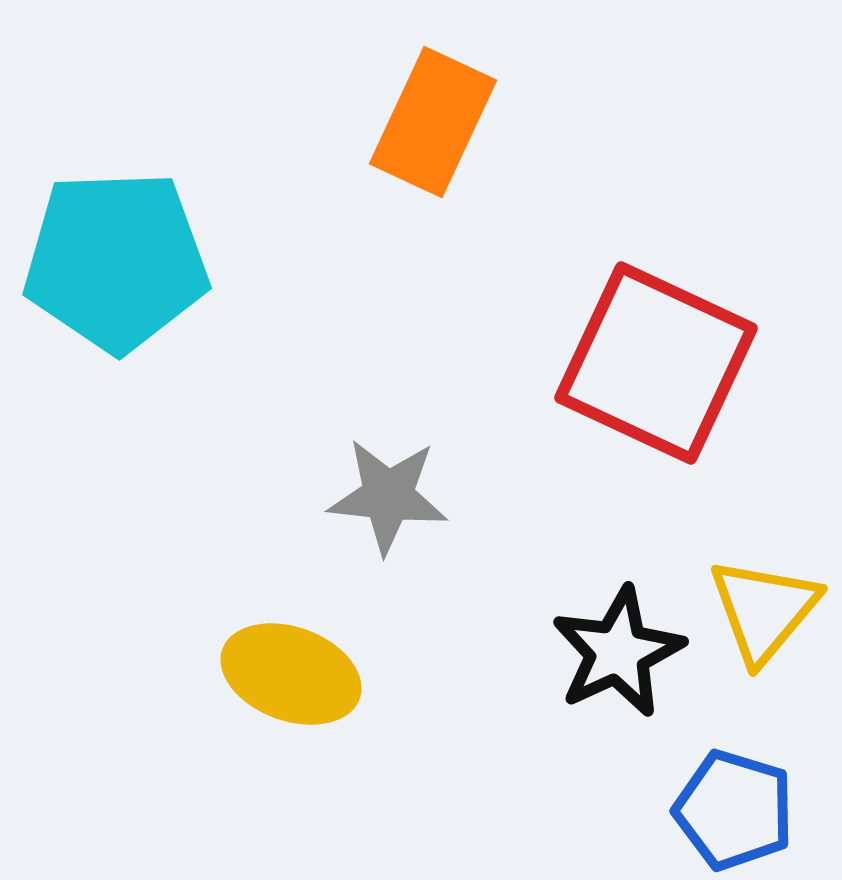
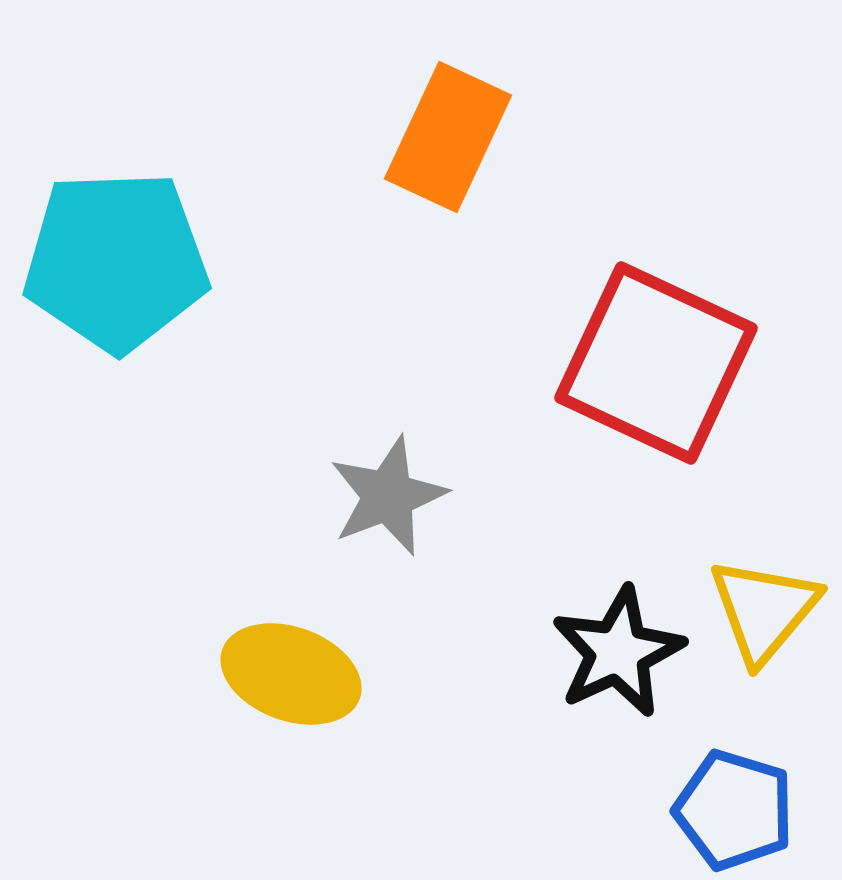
orange rectangle: moved 15 px right, 15 px down
gray star: rotated 27 degrees counterclockwise
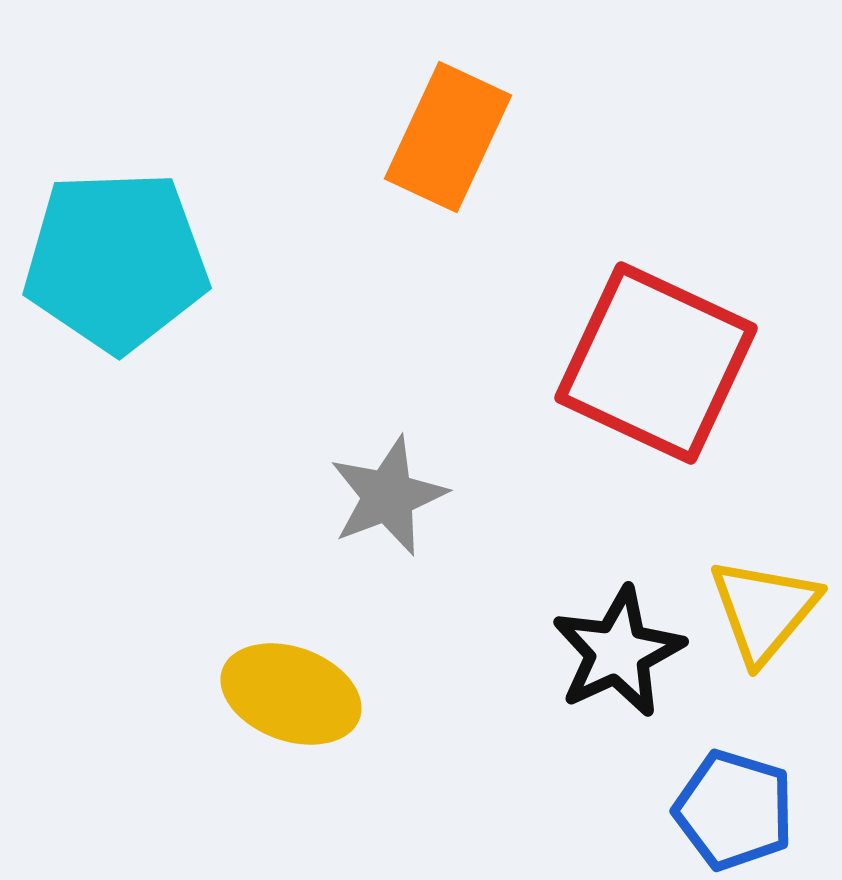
yellow ellipse: moved 20 px down
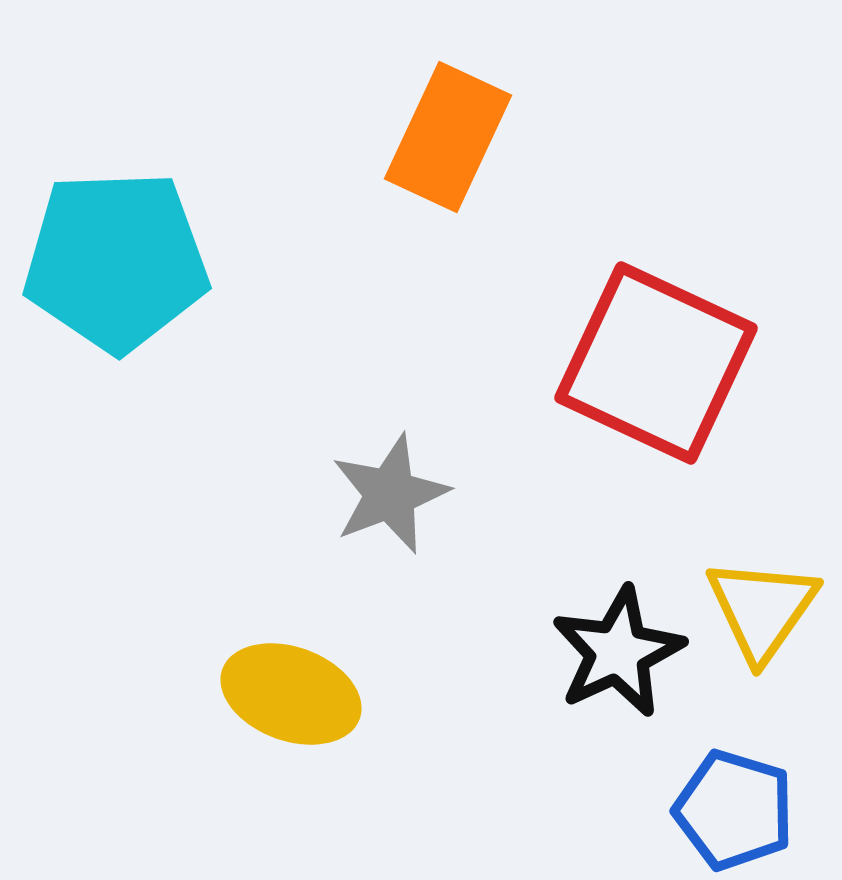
gray star: moved 2 px right, 2 px up
yellow triangle: moved 2 px left, 1 px up; rotated 5 degrees counterclockwise
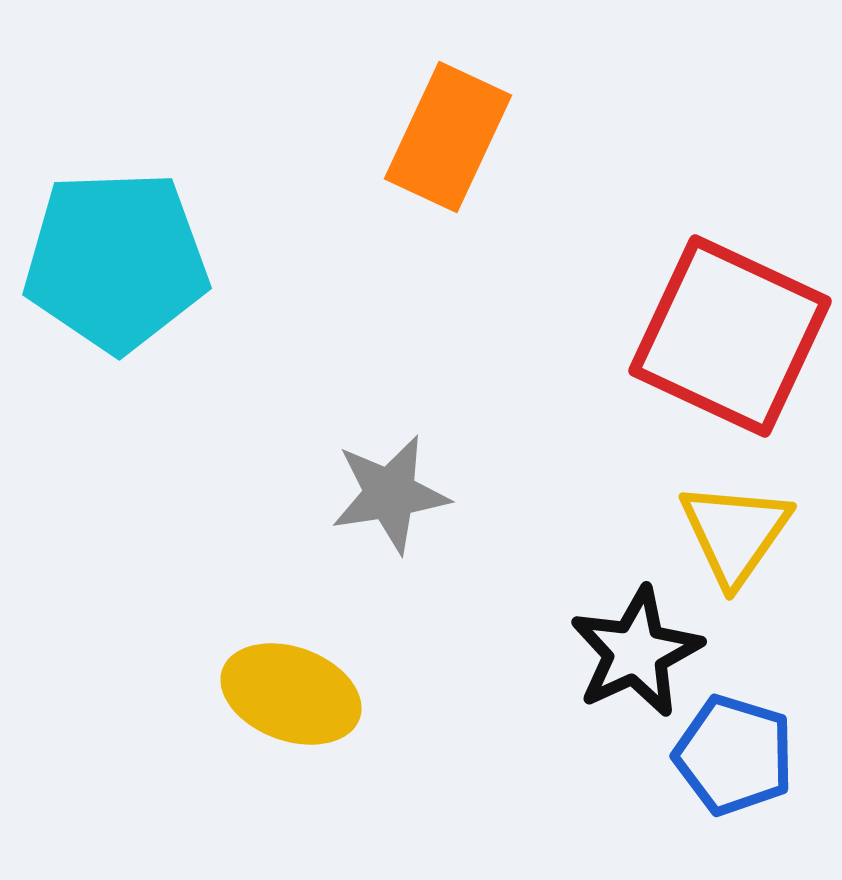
red square: moved 74 px right, 27 px up
gray star: rotated 12 degrees clockwise
yellow triangle: moved 27 px left, 76 px up
black star: moved 18 px right
blue pentagon: moved 55 px up
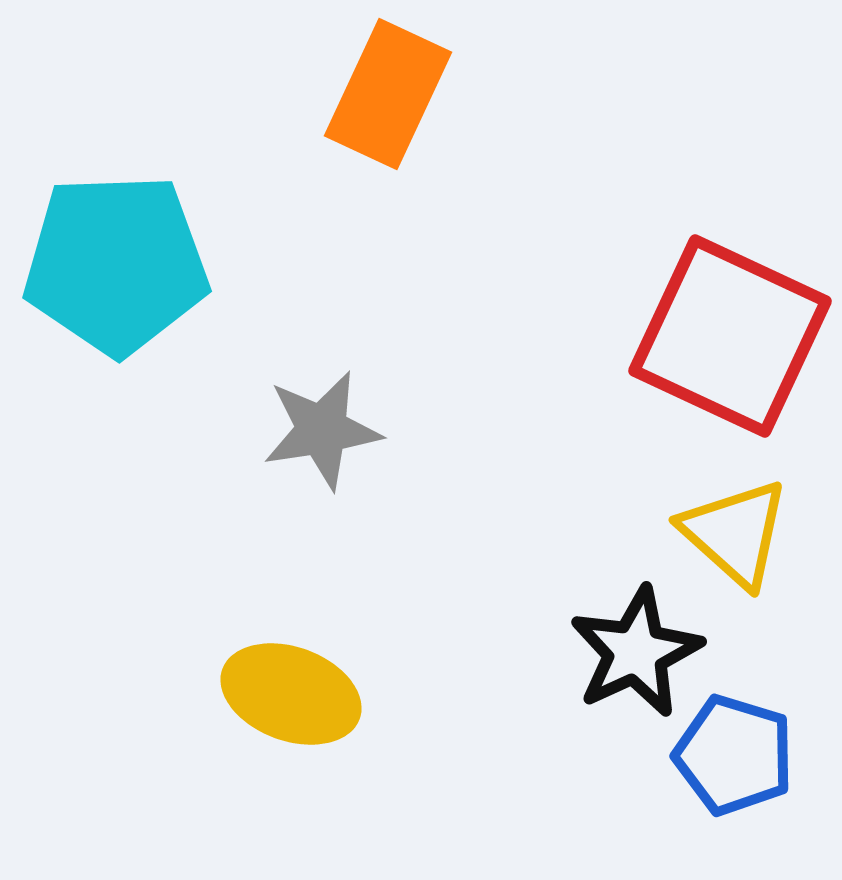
orange rectangle: moved 60 px left, 43 px up
cyan pentagon: moved 3 px down
gray star: moved 68 px left, 64 px up
yellow triangle: rotated 23 degrees counterclockwise
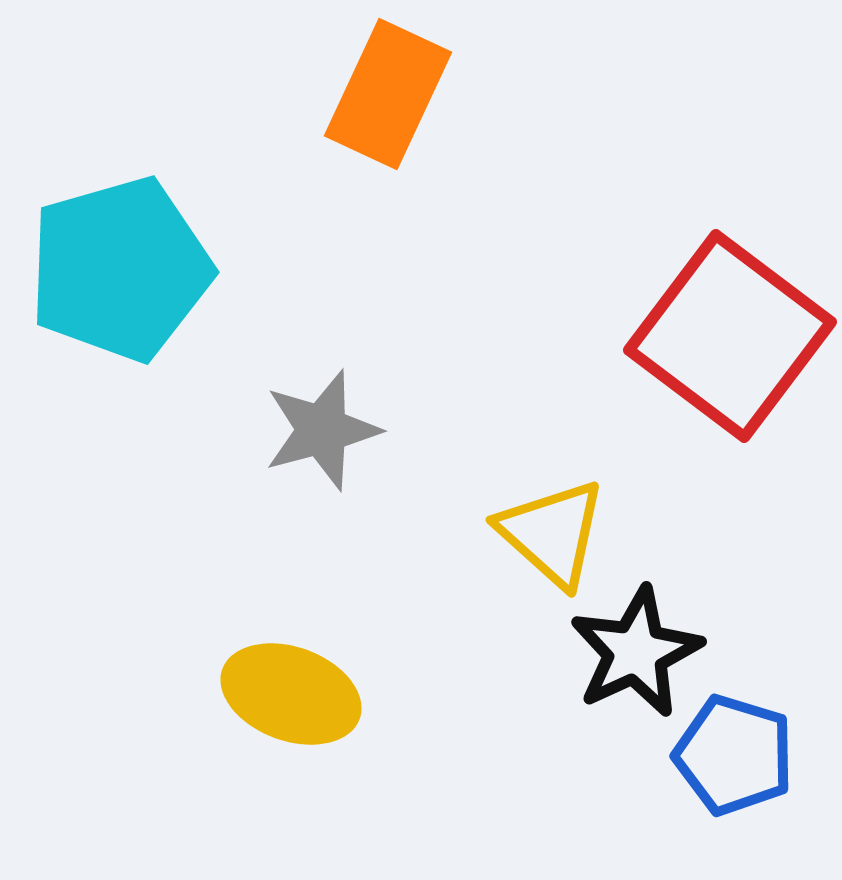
cyan pentagon: moved 4 px right, 5 px down; rotated 14 degrees counterclockwise
red square: rotated 12 degrees clockwise
gray star: rotated 6 degrees counterclockwise
yellow triangle: moved 183 px left
